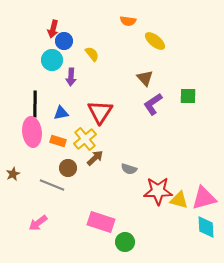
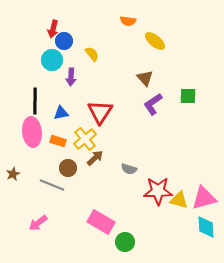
black line: moved 3 px up
pink rectangle: rotated 12 degrees clockwise
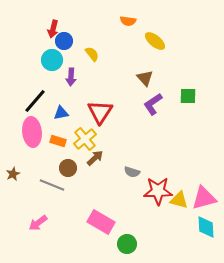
black line: rotated 40 degrees clockwise
gray semicircle: moved 3 px right, 3 px down
green circle: moved 2 px right, 2 px down
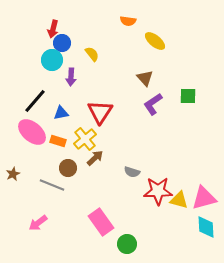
blue circle: moved 2 px left, 2 px down
pink ellipse: rotated 44 degrees counterclockwise
pink rectangle: rotated 24 degrees clockwise
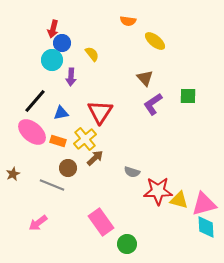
pink triangle: moved 6 px down
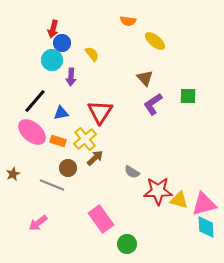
gray semicircle: rotated 14 degrees clockwise
pink rectangle: moved 3 px up
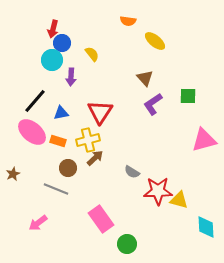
yellow cross: moved 3 px right, 1 px down; rotated 25 degrees clockwise
gray line: moved 4 px right, 4 px down
pink triangle: moved 64 px up
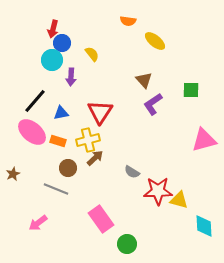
brown triangle: moved 1 px left, 2 px down
green square: moved 3 px right, 6 px up
cyan diamond: moved 2 px left, 1 px up
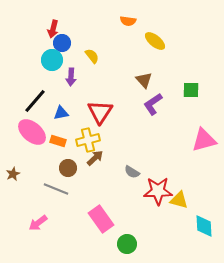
yellow semicircle: moved 2 px down
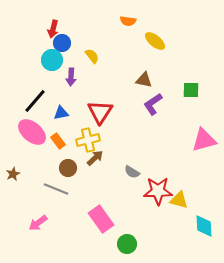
brown triangle: rotated 36 degrees counterclockwise
orange rectangle: rotated 35 degrees clockwise
